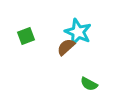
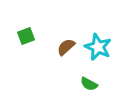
cyan star: moved 20 px right, 15 px down
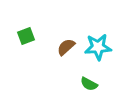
cyan star: rotated 28 degrees counterclockwise
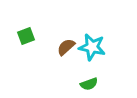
cyan star: moved 6 px left; rotated 16 degrees clockwise
green semicircle: rotated 48 degrees counterclockwise
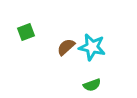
green square: moved 4 px up
green semicircle: moved 3 px right, 1 px down
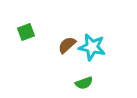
brown semicircle: moved 1 px right, 2 px up
green semicircle: moved 8 px left, 2 px up
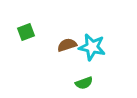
brown semicircle: rotated 24 degrees clockwise
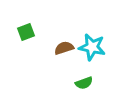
brown semicircle: moved 3 px left, 3 px down
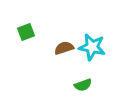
green semicircle: moved 1 px left, 2 px down
